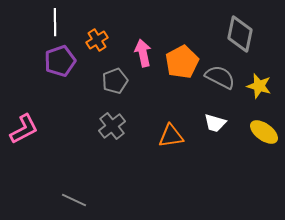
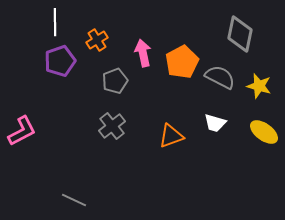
pink L-shape: moved 2 px left, 2 px down
orange triangle: rotated 12 degrees counterclockwise
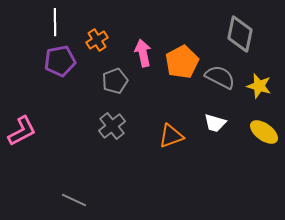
purple pentagon: rotated 8 degrees clockwise
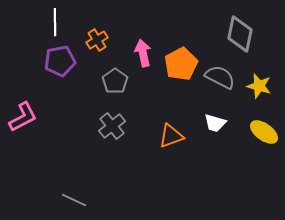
orange pentagon: moved 1 px left, 2 px down
gray pentagon: rotated 15 degrees counterclockwise
pink L-shape: moved 1 px right, 14 px up
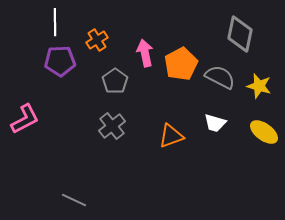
pink arrow: moved 2 px right
purple pentagon: rotated 8 degrees clockwise
pink L-shape: moved 2 px right, 2 px down
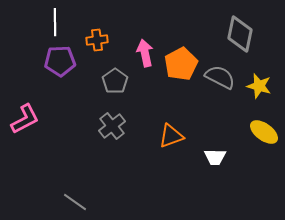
orange cross: rotated 25 degrees clockwise
white trapezoid: moved 34 px down; rotated 15 degrees counterclockwise
gray line: moved 1 px right, 2 px down; rotated 10 degrees clockwise
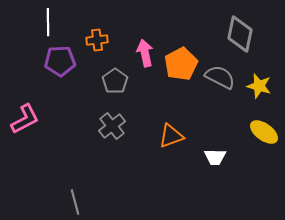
white line: moved 7 px left
gray line: rotated 40 degrees clockwise
